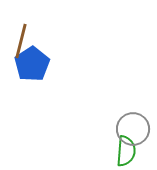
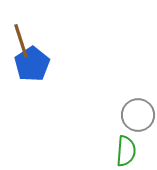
brown line: rotated 32 degrees counterclockwise
gray circle: moved 5 px right, 14 px up
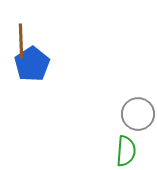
brown line: rotated 16 degrees clockwise
gray circle: moved 1 px up
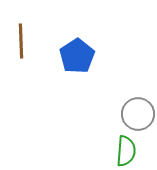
blue pentagon: moved 45 px right, 8 px up
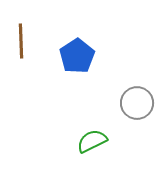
gray circle: moved 1 px left, 11 px up
green semicircle: moved 34 px left, 10 px up; rotated 120 degrees counterclockwise
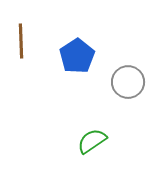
gray circle: moved 9 px left, 21 px up
green semicircle: rotated 8 degrees counterclockwise
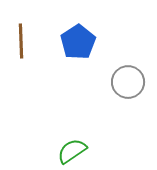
blue pentagon: moved 1 px right, 14 px up
green semicircle: moved 20 px left, 10 px down
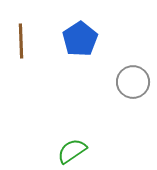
blue pentagon: moved 2 px right, 3 px up
gray circle: moved 5 px right
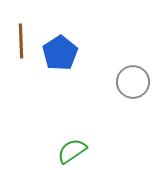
blue pentagon: moved 20 px left, 14 px down
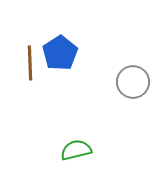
brown line: moved 9 px right, 22 px down
green semicircle: moved 4 px right, 1 px up; rotated 20 degrees clockwise
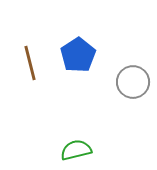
blue pentagon: moved 18 px right, 2 px down
brown line: rotated 12 degrees counterclockwise
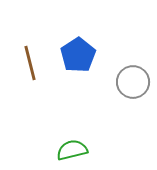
green semicircle: moved 4 px left
